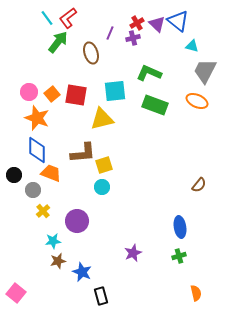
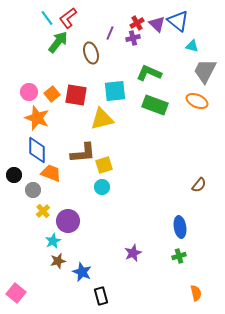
purple circle: moved 9 px left
cyan star: rotated 21 degrees counterclockwise
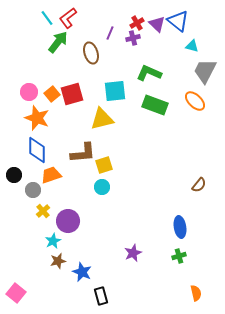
red square: moved 4 px left, 1 px up; rotated 25 degrees counterclockwise
orange ellipse: moved 2 px left; rotated 20 degrees clockwise
orange trapezoid: moved 2 px down; rotated 40 degrees counterclockwise
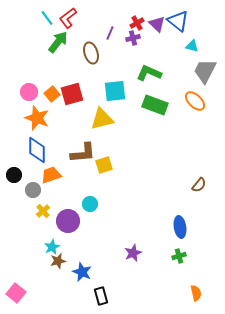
cyan circle: moved 12 px left, 17 px down
cyan star: moved 1 px left, 6 px down
